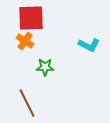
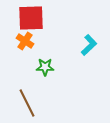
cyan L-shape: rotated 70 degrees counterclockwise
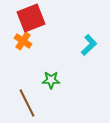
red square: rotated 20 degrees counterclockwise
orange cross: moved 2 px left
green star: moved 6 px right, 13 px down
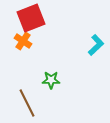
cyan L-shape: moved 7 px right
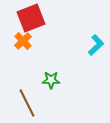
orange cross: rotated 12 degrees clockwise
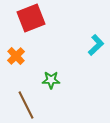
orange cross: moved 7 px left, 15 px down
brown line: moved 1 px left, 2 px down
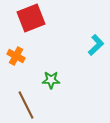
orange cross: rotated 18 degrees counterclockwise
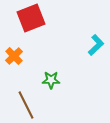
orange cross: moved 2 px left; rotated 18 degrees clockwise
